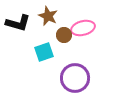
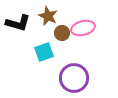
brown circle: moved 2 px left, 2 px up
purple circle: moved 1 px left
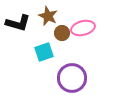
purple circle: moved 2 px left
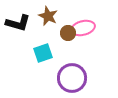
brown circle: moved 6 px right
cyan square: moved 1 px left, 1 px down
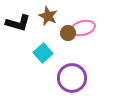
cyan square: rotated 24 degrees counterclockwise
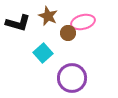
pink ellipse: moved 6 px up
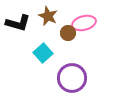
pink ellipse: moved 1 px right, 1 px down
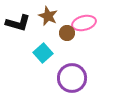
brown circle: moved 1 px left
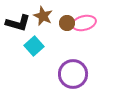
brown star: moved 5 px left
brown circle: moved 10 px up
cyan square: moved 9 px left, 7 px up
purple circle: moved 1 px right, 4 px up
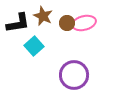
black L-shape: rotated 25 degrees counterclockwise
purple circle: moved 1 px right, 1 px down
